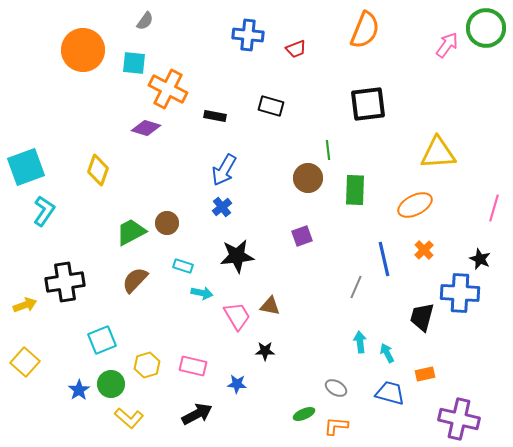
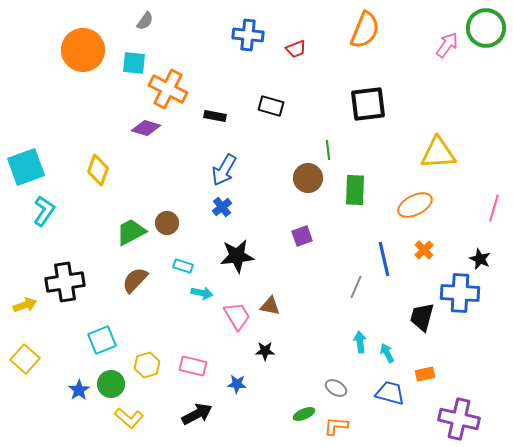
yellow square at (25, 362): moved 3 px up
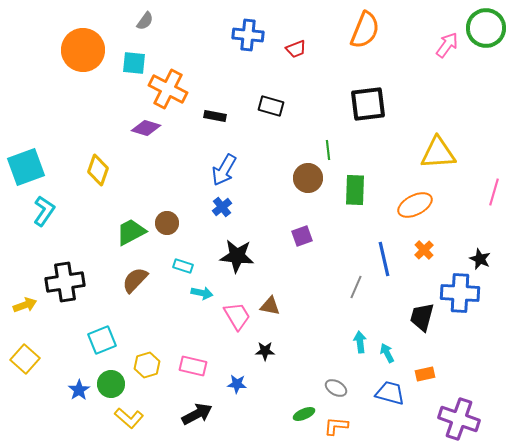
pink line at (494, 208): moved 16 px up
black star at (237, 256): rotated 12 degrees clockwise
purple cross at (459, 419): rotated 6 degrees clockwise
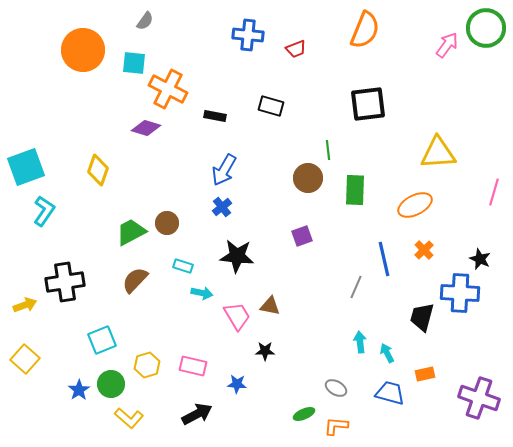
purple cross at (459, 419): moved 20 px right, 21 px up
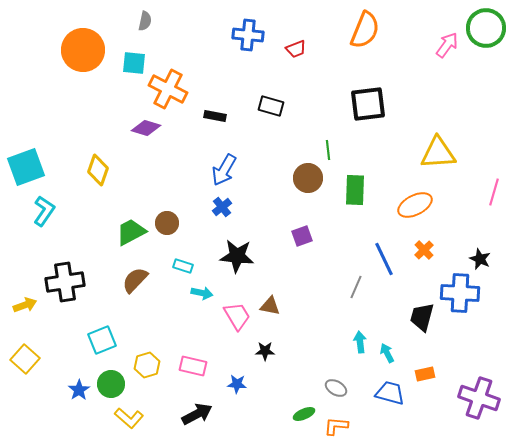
gray semicircle at (145, 21): rotated 24 degrees counterclockwise
blue line at (384, 259): rotated 12 degrees counterclockwise
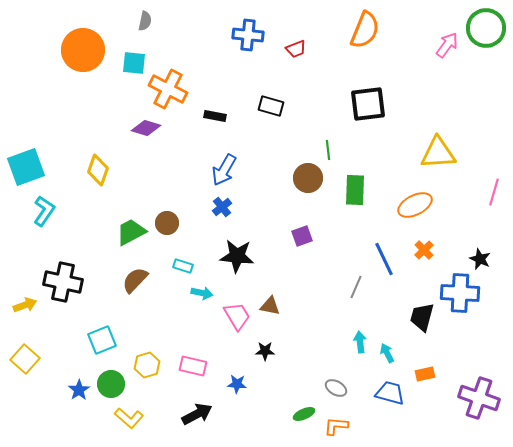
black cross at (65, 282): moved 2 px left; rotated 21 degrees clockwise
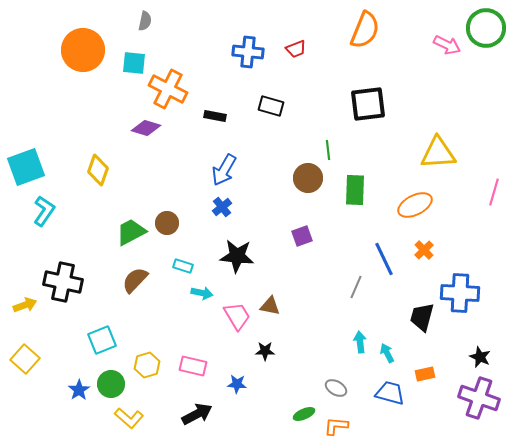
blue cross at (248, 35): moved 17 px down
pink arrow at (447, 45): rotated 80 degrees clockwise
black star at (480, 259): moved 98 px down
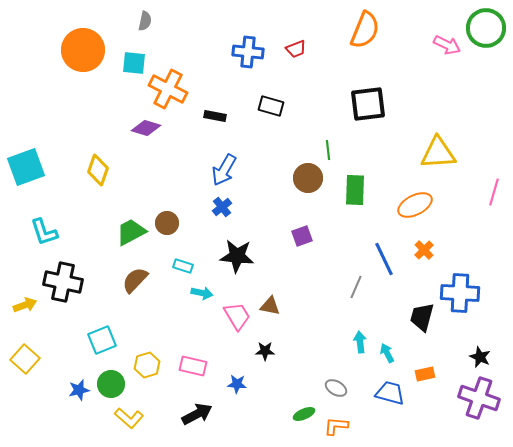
cyan L-shape at (44, 211): moved 21 px down; rotated 128 degrees clockwise
blue star at (79, 390): rotated 20 degrees clockwise
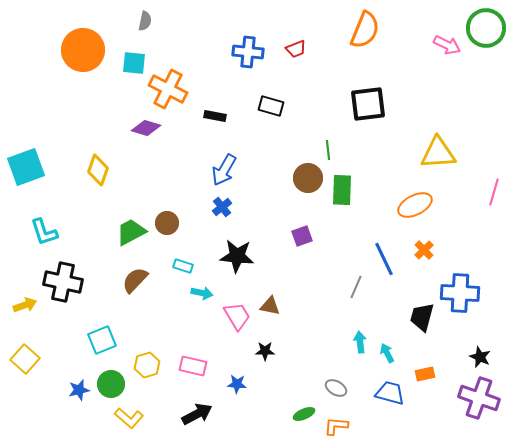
green rectangle at (355, 190): moved 13 px left
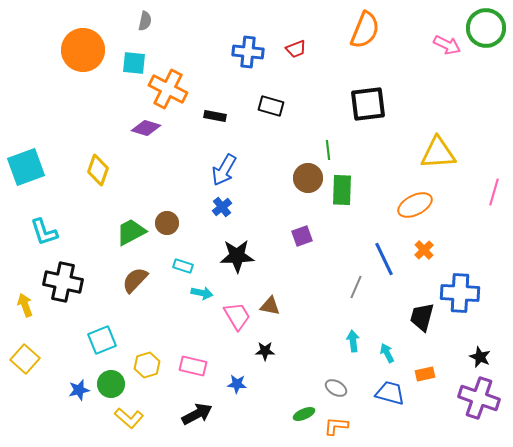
black star at (237, 256): rotated 8 degrees counterclockwise
yellow arrow at (25, 305): rotated 90 degrees counterclockwise
cyan arrow at (360, 342): moved 7 px left, 1 px up
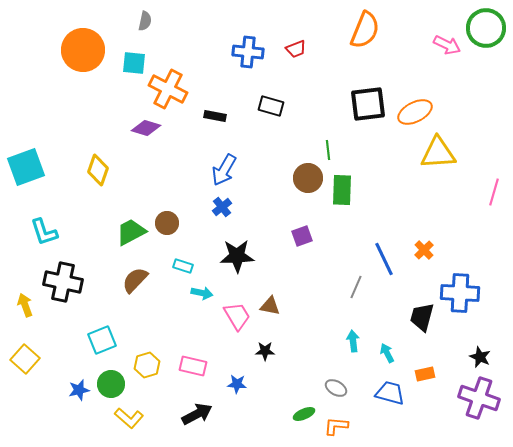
orange ellipse at (415, 205): moved 93 px up
